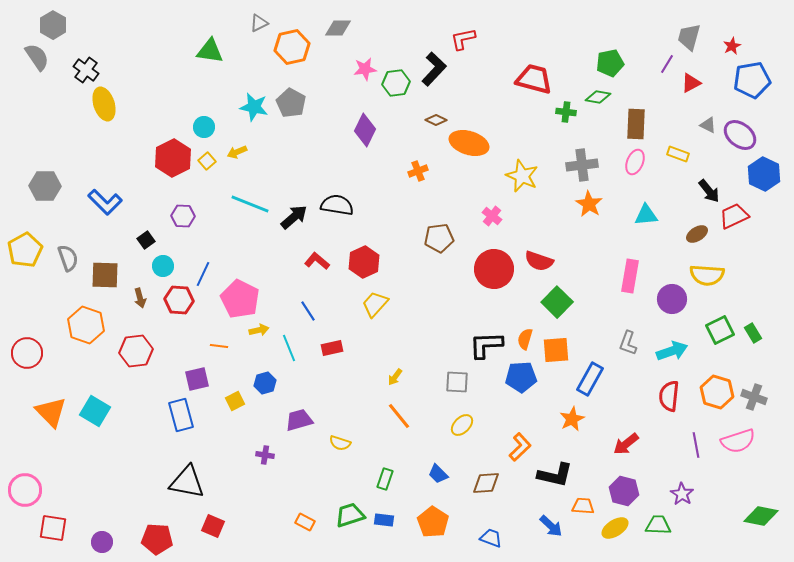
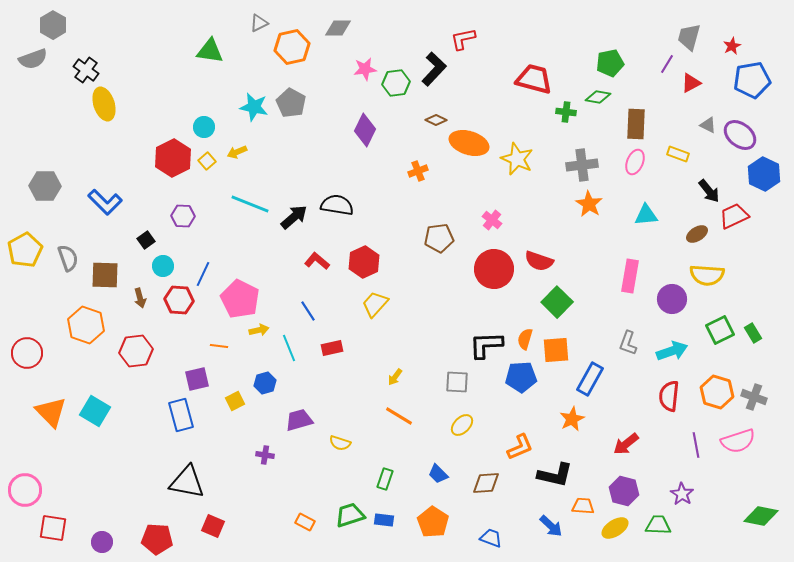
gray semicircle at (37, 57): moved 4 px left, 2 px down; rotated 104 degrees clockwise
yellow star at (522, 176): moved 5 px left, 17 px up
pink cross at (492, 216): moved 4 px down
orange line at (399, 416): rotated 20 degrees counterclockwise
orange L-shape at (520, 447): rotated 20 degrees clockwise
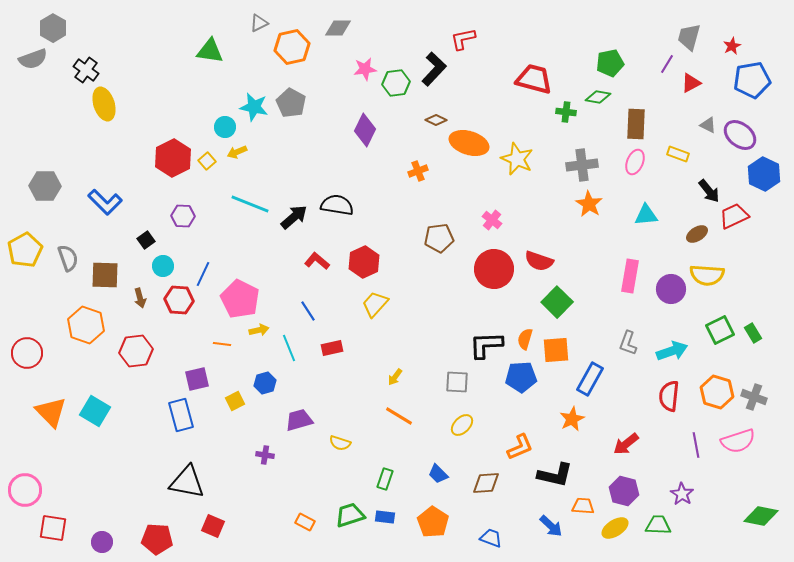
gray hexagon at (53, 25): moved 3 px down
cyan circle at (204, 127): moved 21 px right
purple circle at (672, 299): moved 1 px left, 10 px up
orange line at (219, 346): moved 3 px right, 2 px up
blue rectangle at (384, 520): moved 1 px right, 3 px up
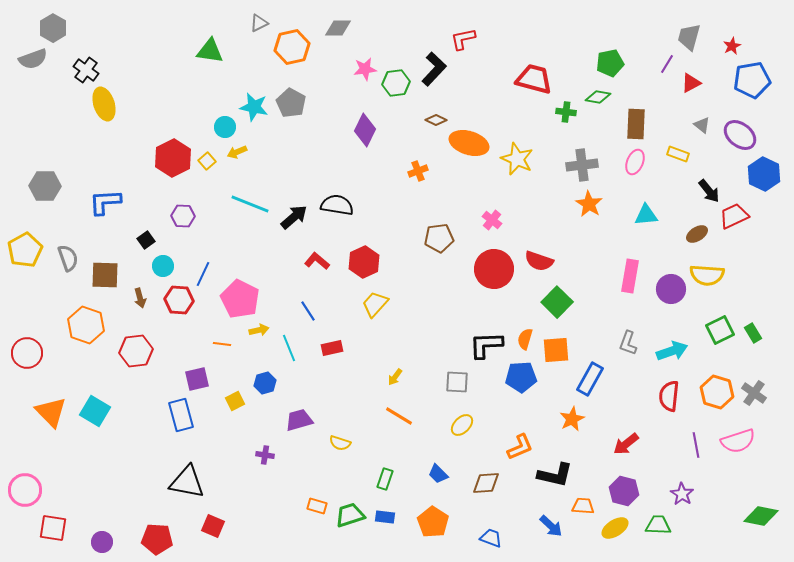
gray triangle at (708, 125): moved 6 px left; rotated 12 degrees clockwise
blue L-shape at (105, 202): rotated 132 degrees clockwise
gray cross at (754, 397): moved 4 px up; rotated 15 degrees clockwise
orange rectangle at (305, 522): moved 12 px right, 16 px up; rotated 12 degrees counterclockwise
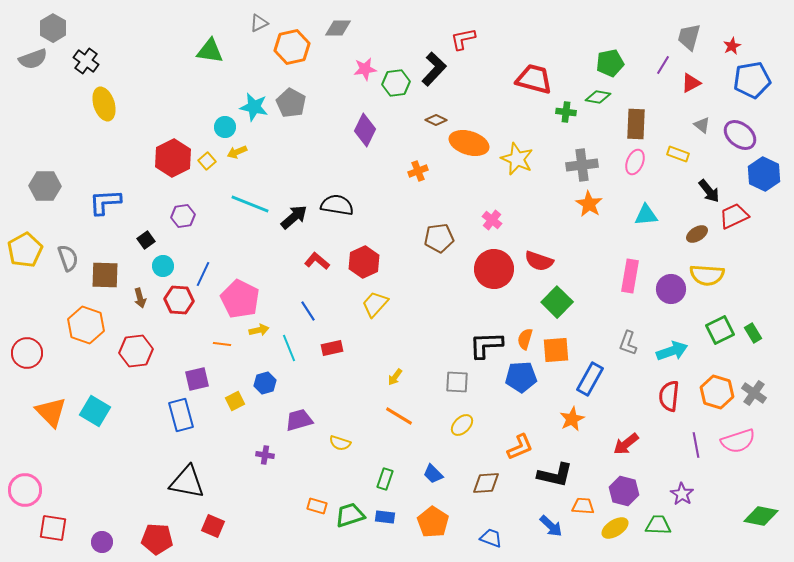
purple line at (667, 64): moved 4 px left, 1 px down
black cross at (86, 70): moved 9 px up
purple hexagon at (183, 216): rotated 10 degrees counterclockwise
blue trapezoid at (438, 474): moved 5 px left
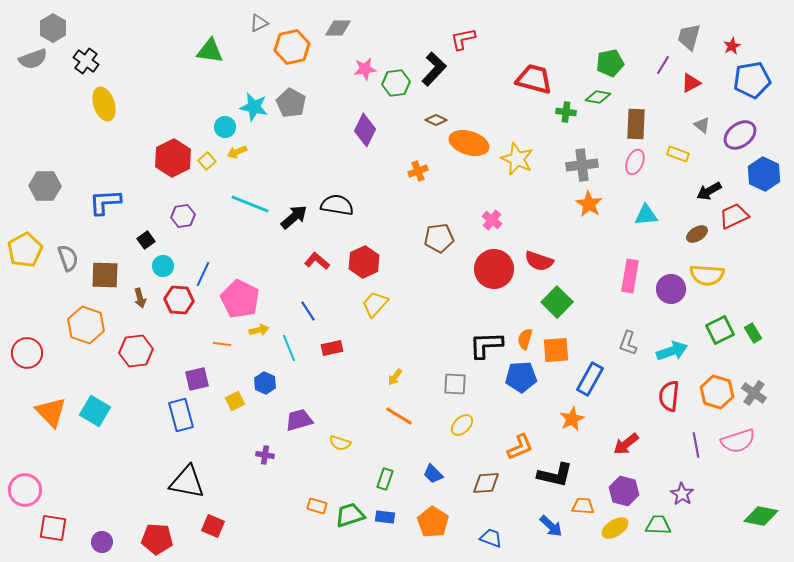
purple ellipse at (740, 135): rotated 76 degrees counterclockwise
black arrow at (709, 191): rotated 100 degrees clockwise
gray square at (457, 382): moved 2 px left, 2 px down
blue hexagon at (265, 383): rotated 20 degrees counterclockwise
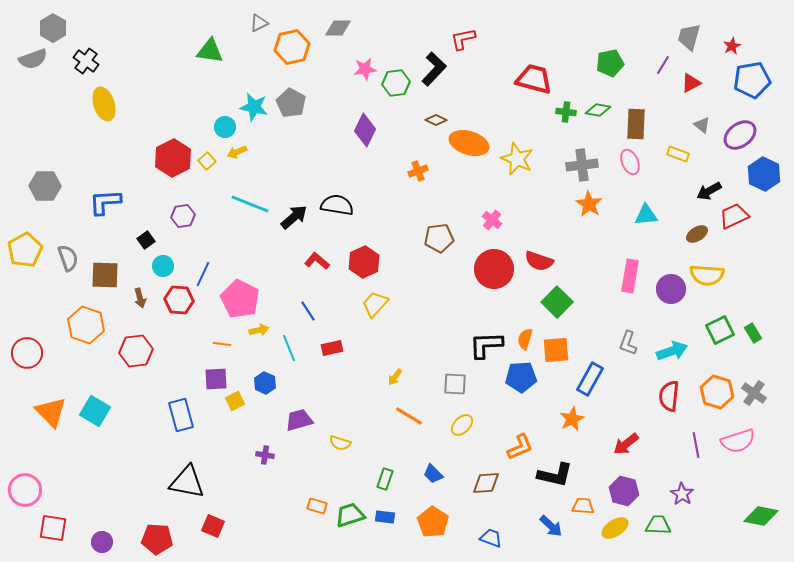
green diamond at (598, 97): moved 13 px down
pink ellipse at (635, 162): moved 5 px left; rotated 45 degrees counterclockwise
purple square at (197, 379): moved 19 px right; rotated 10 degrees clockwise
orange line at (399, 416): moved 10 px right
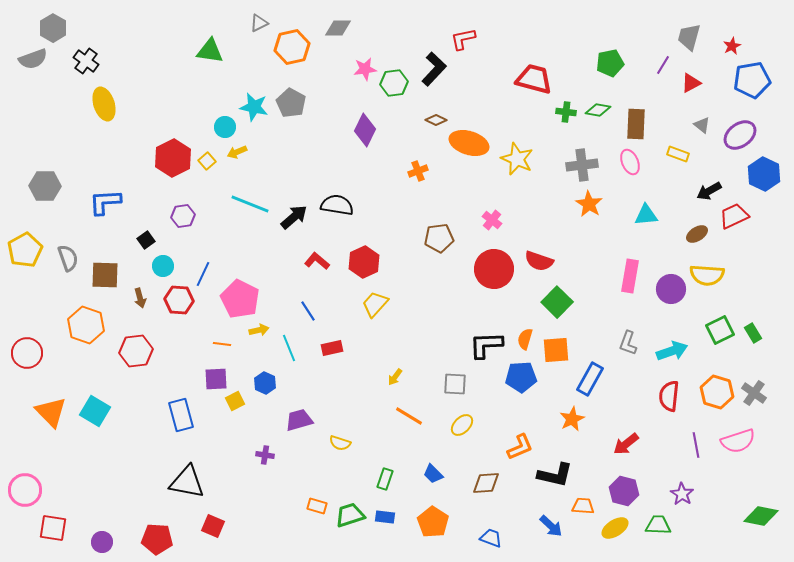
green hexagon at (396, 83): moved 2 px left
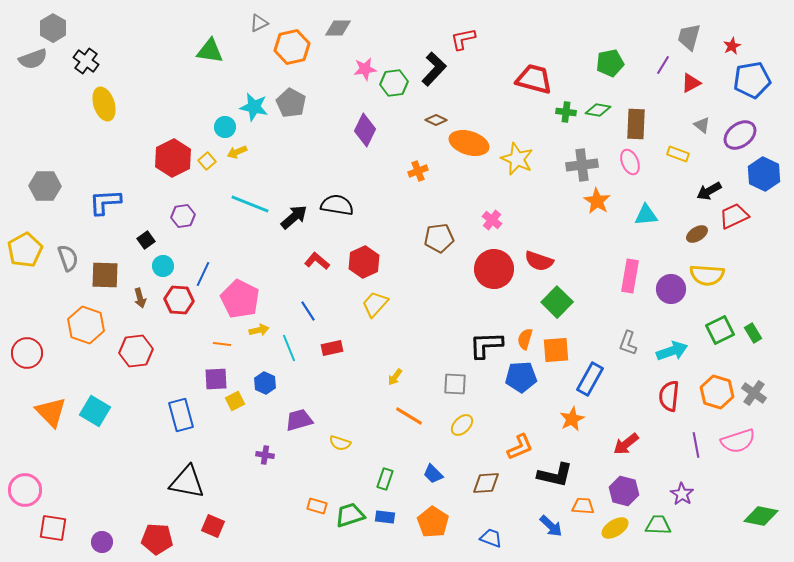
orange star at (589, 204): moved 8 px right, 3 px up
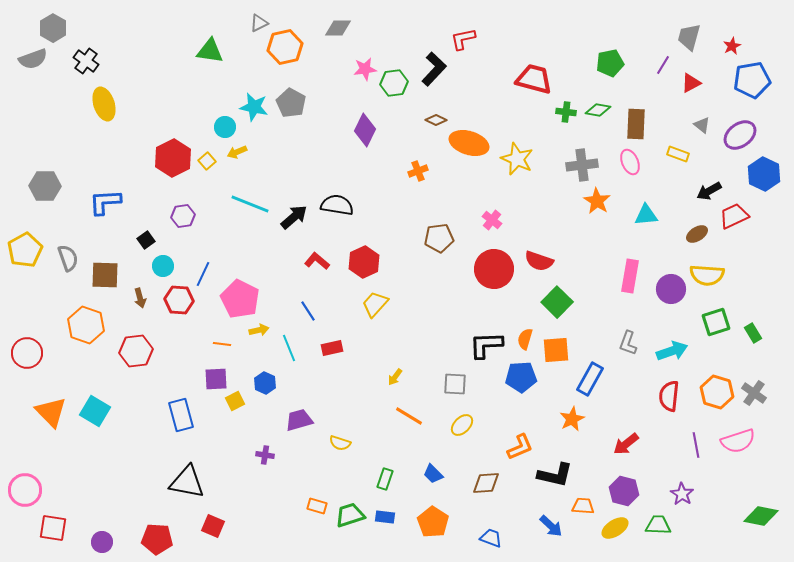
orange hexagon at (292, 47): moved 7 px left
green square at (720, 330): moved 4 px left, 8 px up; rotated 8 degrees clockwise
